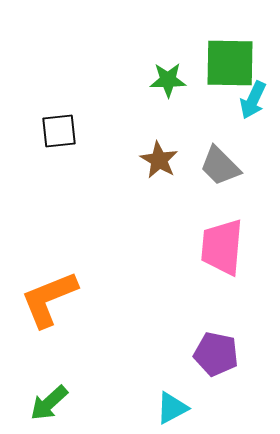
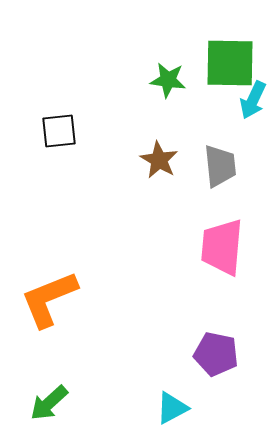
green star: rotated 9 degrees clockwise
gray trapezoid: rotated 141 degrees counterclockwise
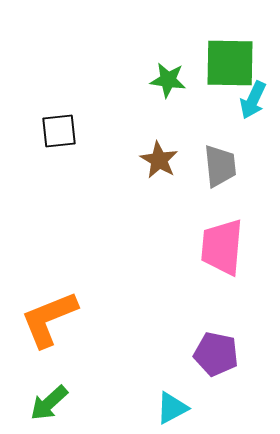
orange L-shape: moved 20 px down
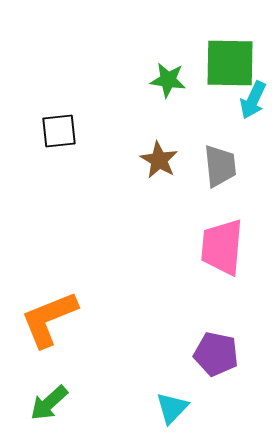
cyan triangle: rotated 18 degrees counterclockwise
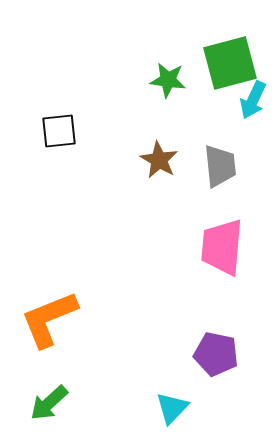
green square: rotated 16 degrees counterclockwise
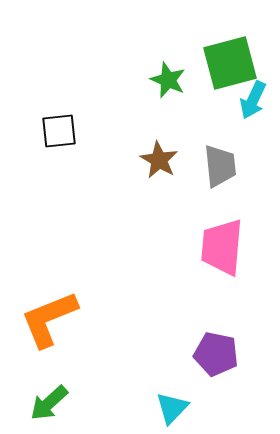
green star: rotated 15 degrees clockwise
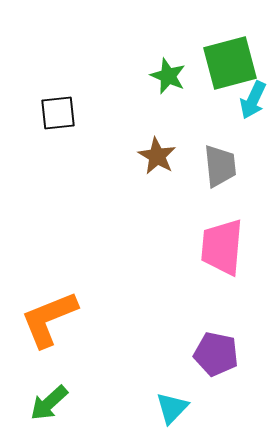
green star: moved 4 px up
black square: moved 1 px left, 18 px up
brown star: moved 2 px left, 4 px up
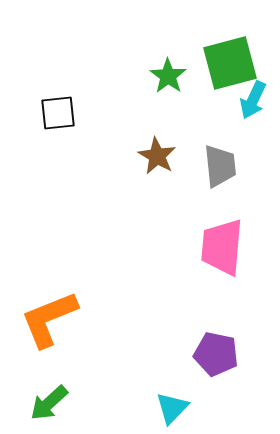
green star: rotated 12 degrees clockwise
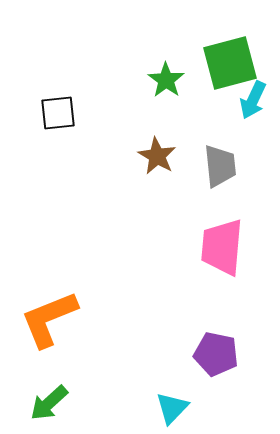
green star: moved 2 px left, 4 px down
